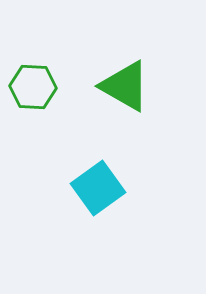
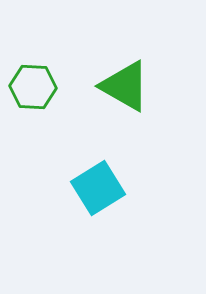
cyan square: rotated 4 degrees clockwise
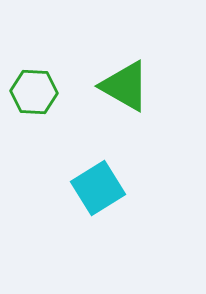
green hexagon: moved 1 px right, 5 px down
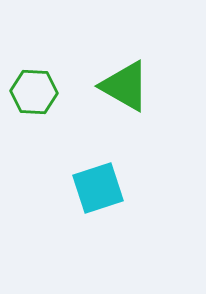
cyan square: rotated 14 degrees clockwise
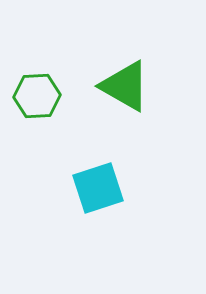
green hexagon: moved 3 px right, 4 px down; rotated 6 degrees counterclockwise
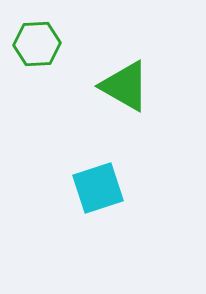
green hexagon: moved 52 px up
